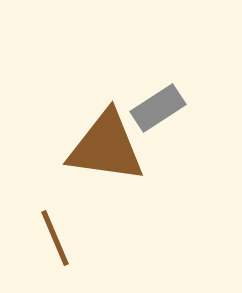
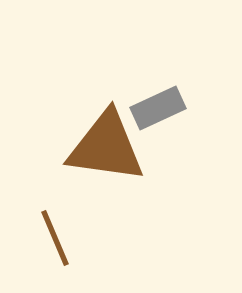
gray rectangle: rotated 8 degrees clockwise
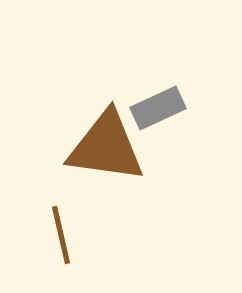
brown line: moved 6 px right, 3 px up; rotated 10 degrees clockwise
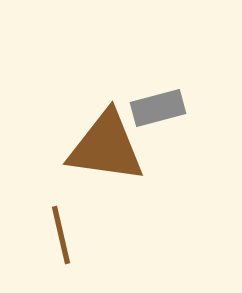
gray rectangle: rotated 10 degrees clockwise
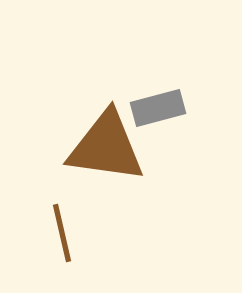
brown line: moved 1 px right, 2 px up
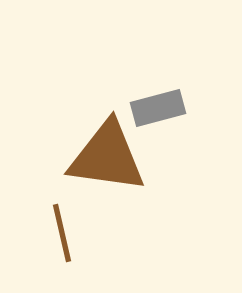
brown triangle: moved 1 px right, 10 px down
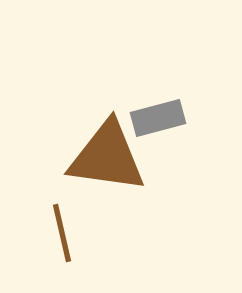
gray rectangle: moved 10 px down
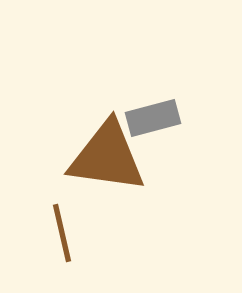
gray rectangle: moved 5 px left
